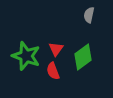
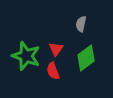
gray semicircle: moved 8 px left, 9 px down
green diamond: moved 3 px right, 1 px down
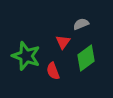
gray semicircle: rotated 56 degrees clockwise
red triangle: moved 7 px right, 7 px up
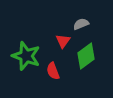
red triangle: moved 1 px up
green diamond: moved 2 px up
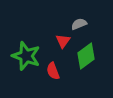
gray semicircle: moved 2 px left
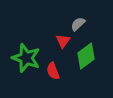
gray semicircle: moved 1 px left; rotated 21 degrees counterclockwise
green star: moved 2 px down
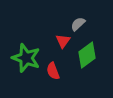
green diamond: moved 1 px right, 1 px up
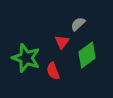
red triangle: moved 1 px left, 1 px down
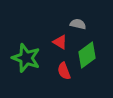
gray semicircle: rotated 56 degrees clockwise
red triangle: moved 2 px left; rotated 35 degrees counterclockwise
red semicircle: moved 11 px right
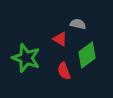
red triangle: moved 3 px up
